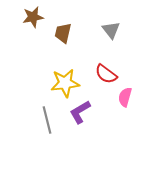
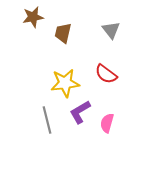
pink semicircle: moved 18 px left, 26 px down
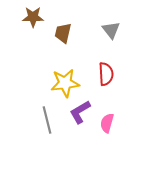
brown star: rotated 10 degrees clockwise
red semicircle: rotated 130 degrees counterclockwise
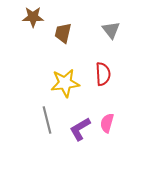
red semicircle: moved 3 px left
purple L-shape: moved 17 px down
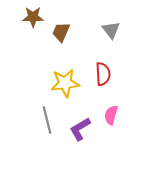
brown trapezoid: moved 2 px left, 1 px up; rotated 10 degrees clockwise
pink semicircle: moved 4 px right, 8 px up
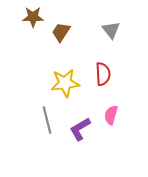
brown trapezoid: rotated 10 degrees clockwise
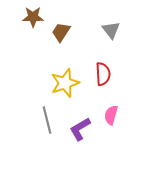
yellow star: rotated 12 degrees counterclockwise
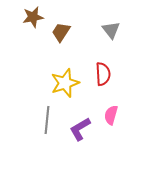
brown star: rotated 10 degrees counterclockwise
gray line: rotated 20 degrees clockwise
